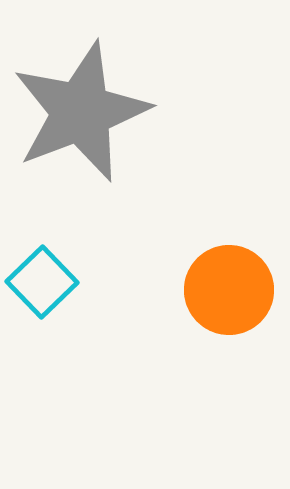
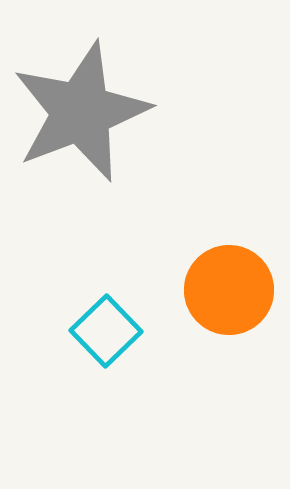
cyan square: moved 64 px right, 49 px down
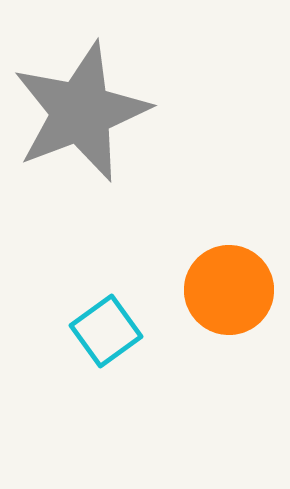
cyan square: rotated 8 degrees clockwise
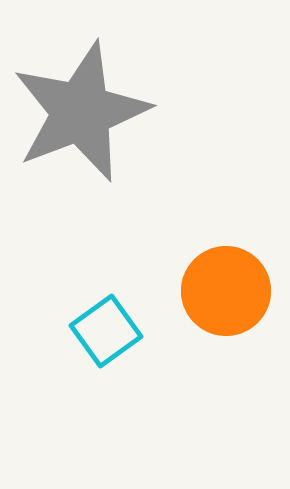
orange circle: moved 3 px left, 1 px down
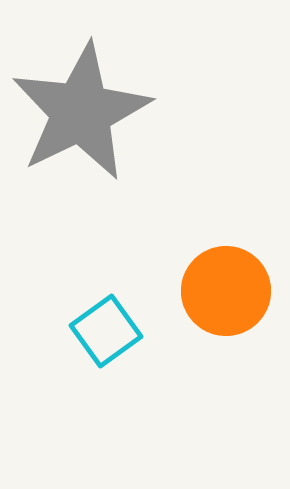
gray star: rotated 5 degrees counterclockwise
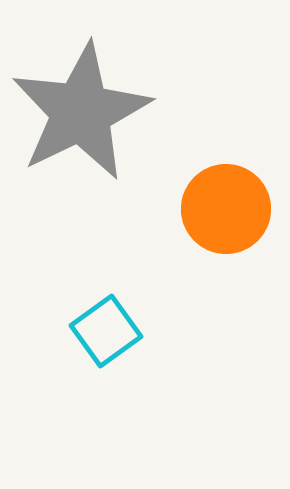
orange circle: moved 82 px up
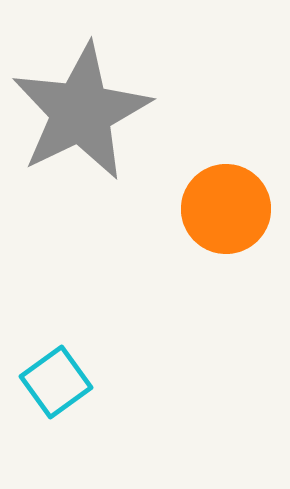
cyan square: moved 50 px left, 51 px down
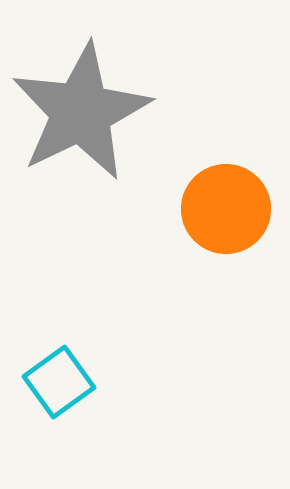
cyan square: moved 3 px right
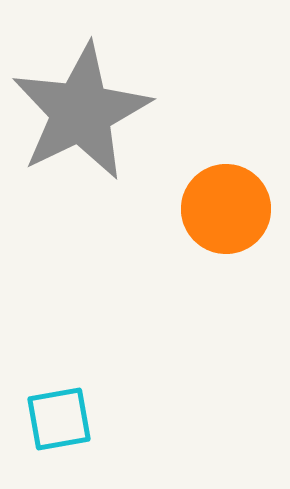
cyan square: moved 37 px down; rotated 26 degrees clockwise
